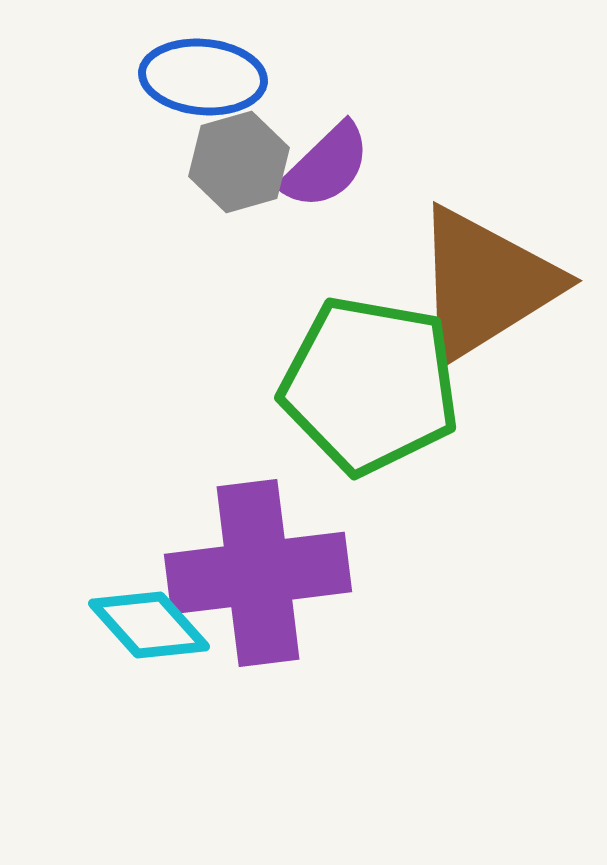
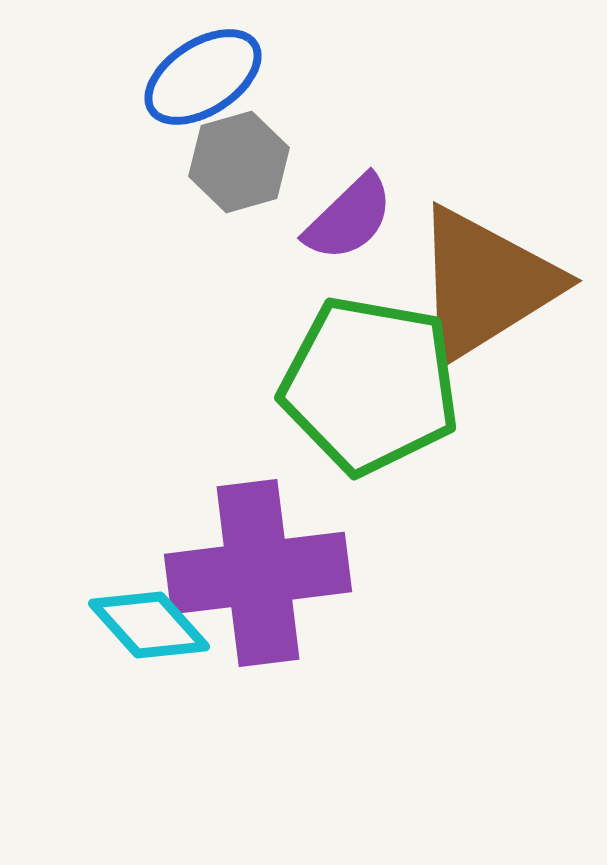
blue ellipse: rotated 38 degrees counterclockwise
purple semicircle: moved 23 px right, 52 px down
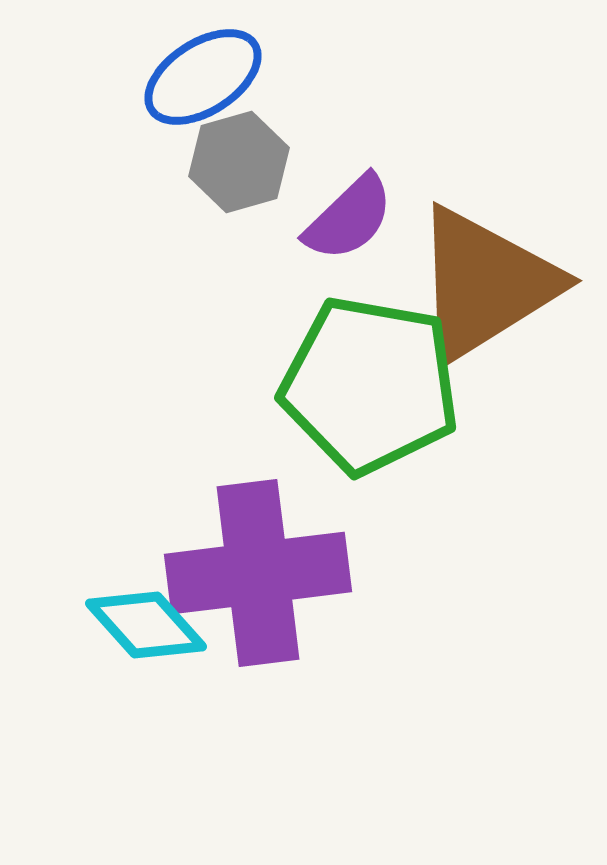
cyan diamond: moved 3 px left
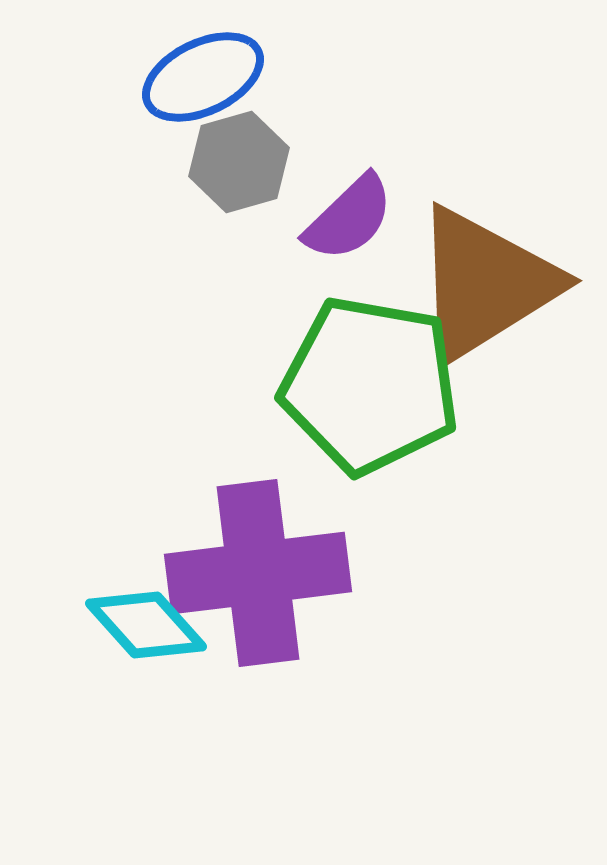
blue ellipse: rotated 7 degrees clockwise
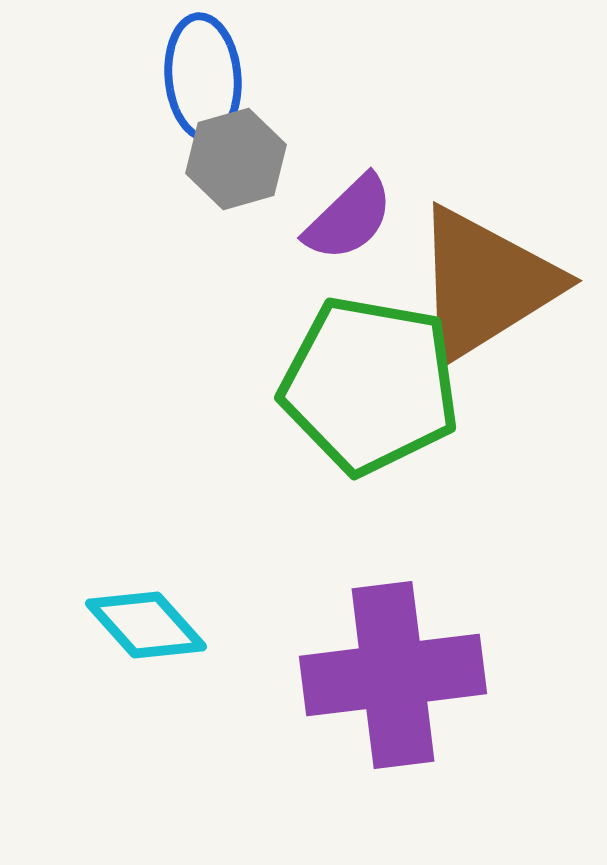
blue ellipse: rotated 69 degrees counterclockwise
gray hexagon: moved 3 px left, 3 px up
purple cross: moved 135 px right, 102 px down
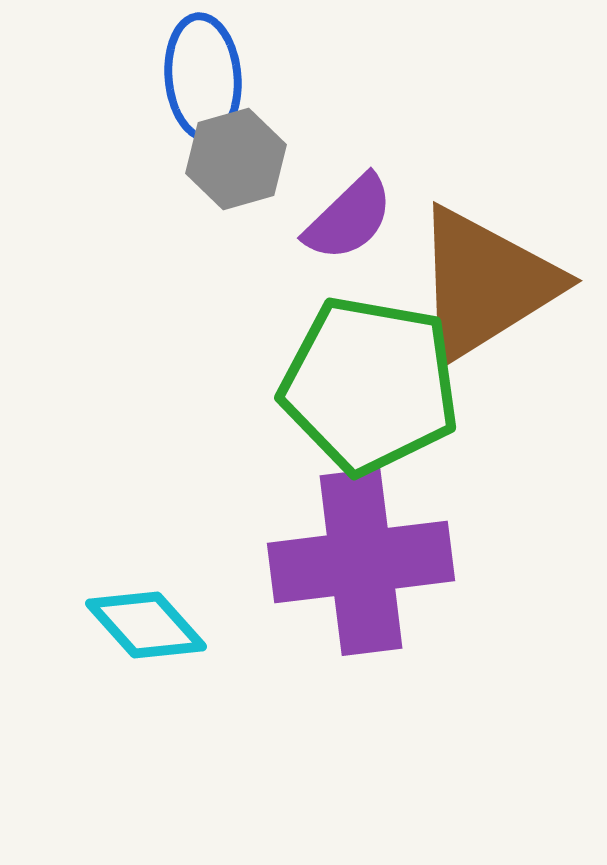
purple cross: moved 32 px left, 113 px up
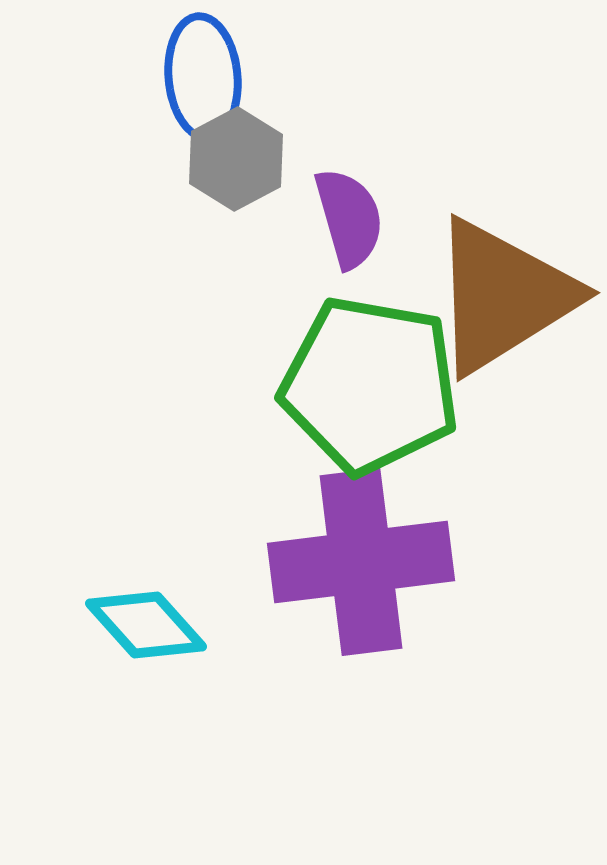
gray hexagon: rotated 12 degrees counterclockwise
purple semicircle: rotated 62 degrees counterclockwise
brown triangle: moved 18 px right, 12 px down
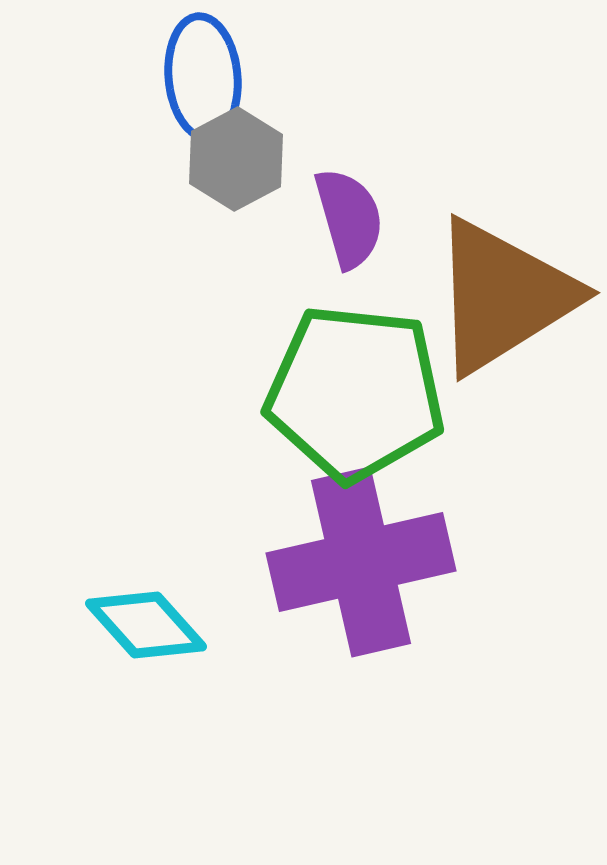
green pentagon: moved 15 px left, 8 px down; rotated 4 degrees counterclockwise
purple cross: rotated 6 degrees counterclockwise
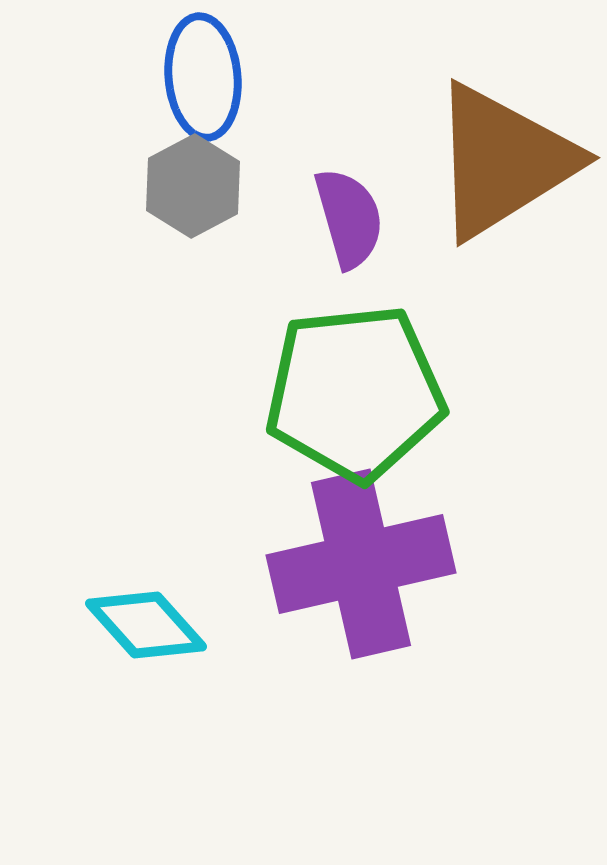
gray hexagon: moved 43 px left, 27 px down
brown triangle: moved 135 px up
green pentagon: rotated 12 degrees counterclockwise
purple cross: moved 2 px down
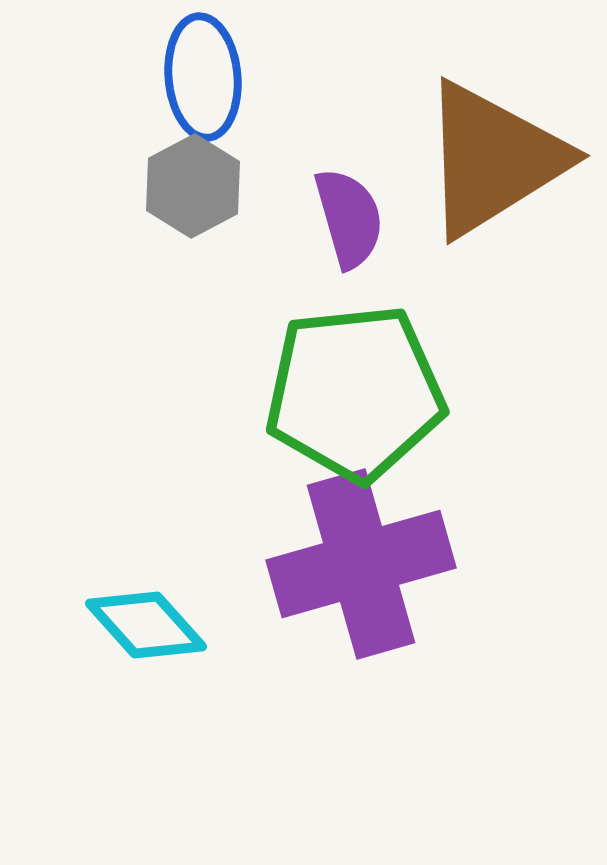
brown triangle: moved 10 px left, 2 px up
purple cross: rotated 3 degrees counterclockwise
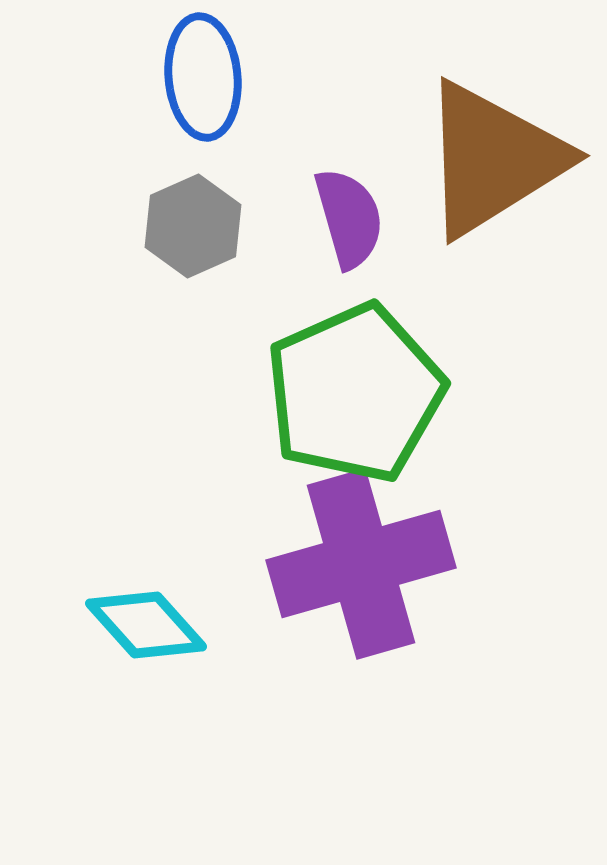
gray hexagon: moved 40 px down; rotated 4 degrees clockwise
green pentagon: rotated 18 degrees counterclockwise
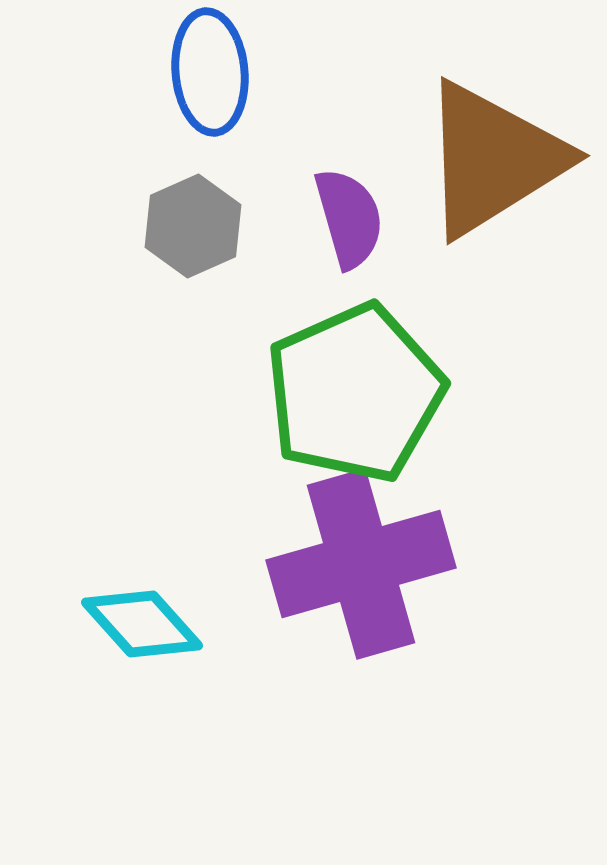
blue ellipse: moved 7 px right, 5 px up
cyan diamond: moved 4 px left, 1 px up
